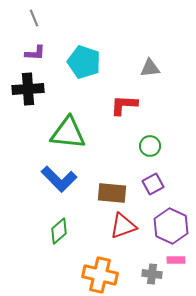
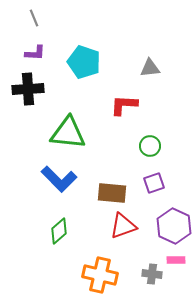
purple square: moved 1 px right, 1 px up; rotated 10 degrees clockwise
purple hexagon: moved 3 px right
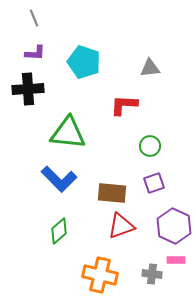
red triangle: moved 2 px left
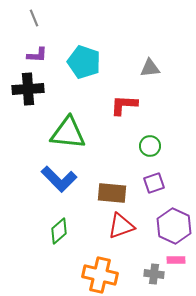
purple L-shape: moved 2 px right, 2 px down
gray cross: moved 2 px right
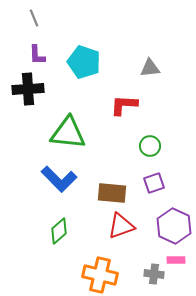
purple L-shape: rotated 85 degrees clockwise
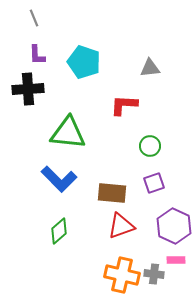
orange cross: moved 22 px right
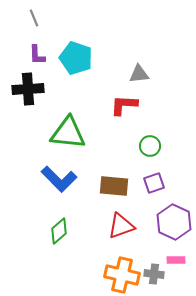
cyan pentagon: moved 8 px left, 4 px up
gray triangle: moved 11 px left, 6 px down
brown rectangle: moved 2 px right, 7 px up
purple hexagon: moved 4 px up
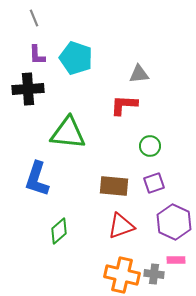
blue L-shape: moved 22 px left; rotated 63 degrees clockwise
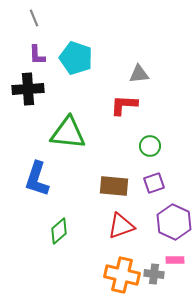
pink rectangle: moved 1 px left
